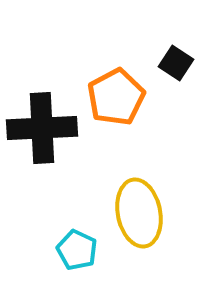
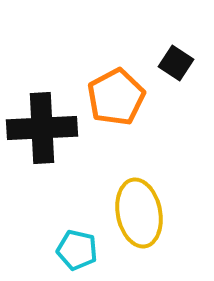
cyan pentagon: rotated 12 degrees counterclockwise
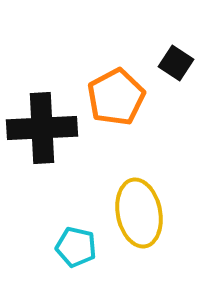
cyan pentagon: moved 1 px left, 3 px up
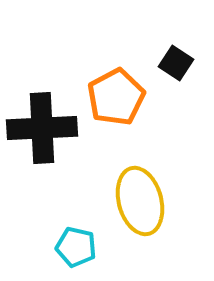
yellow ellipse: moved 1 px right, 12 px up; rotated 4 degrees counterclockwise
